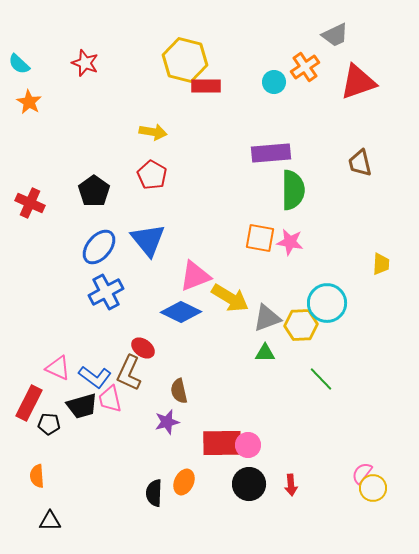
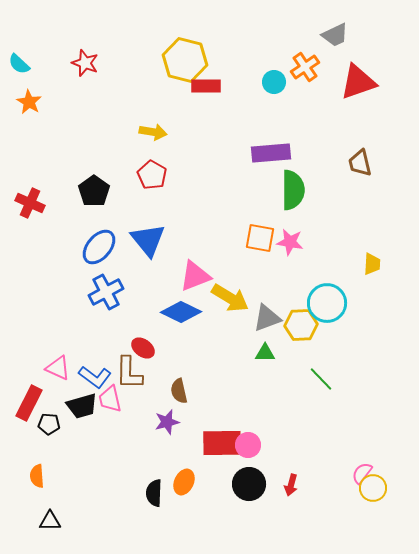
yellow trapezoid at (381, 264): moved 9 px left
brown L-shape at (129, 373): rotated 24 degrees counterclockwise
red arrow at (291, 485): rotated 20 degrees clockwise
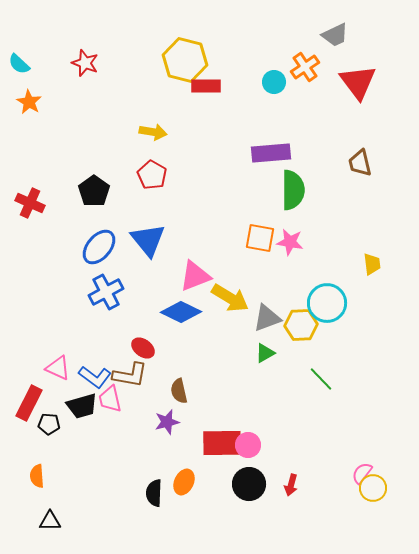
red triangle at (358, 82): rotated 48 degrees counterclockwise
yellow trapezoid at (372, 264): rotated 10 degrees counterclockwise
green triangle at (265, 353): rotated 30 degrees counterclockwise
brown L-shape at (129, 373): moved 1 px right, 2 px down; rotated 81 degrees counterclockwise
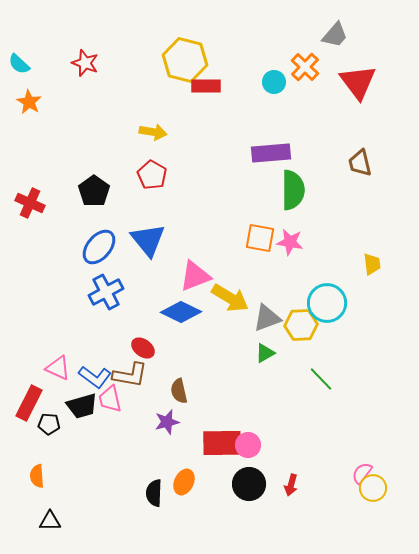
gray trapezoid at (335, 35): rotated 24 degrees counterclockwise
orange cross at (305, 67): rotated 12 degrees counterclockwise
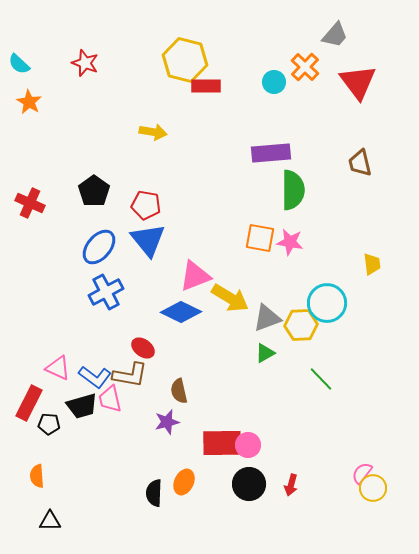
red pentagon at (152, 175): moved 6 px left, 30 px down; rotated 20 degrees counterclockwise
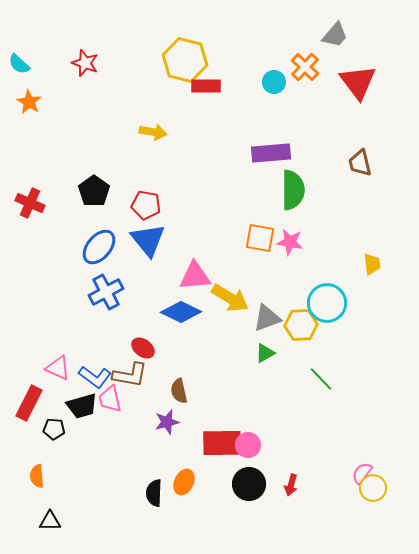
pink triangle at (195, 276): rotated 16 degrees clockwise
black pentagon at (49, 424): moved 5 px right, 5 px down
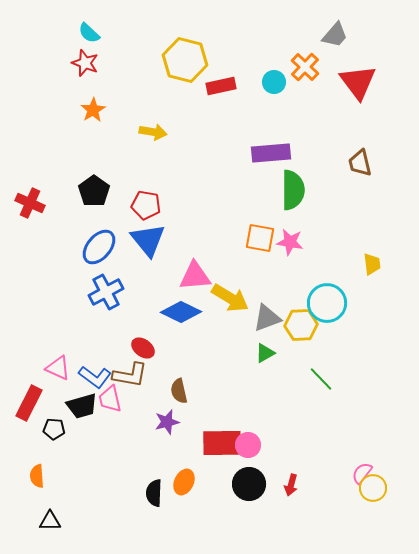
cyan semicircle at (19, 64): moved 70 px right, 31 px up
red rectangle at (206, 86): moved 15 px right; rotated 12 degrees counterclockwise
orange star at (29, 102): moved 64 px right, 8 px down; rotated 10 degrees clockwise
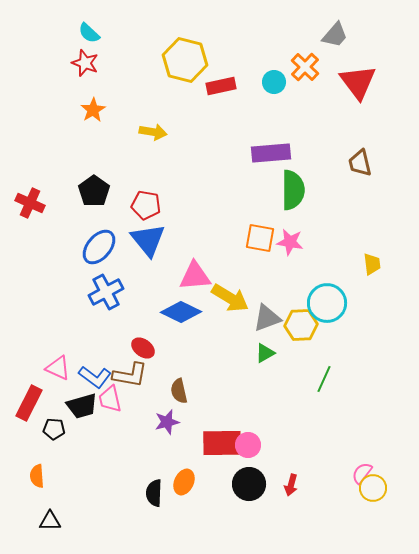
green line at (321, 379): moved 3 px right; rotated 68 degrees clockwise
